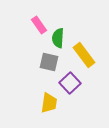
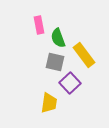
pink rectangle: rotated 24 degrees clockwise
green semicircle: rotated 24 degrees counterclockwise
gray square: moved 6 px right
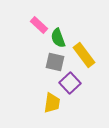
pink rectangle: rotated 36 degrees counterclockwise
yellow trapezoid: moved 3 px right
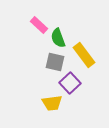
yellow trapezoid: rotated 75 degrees clockwise
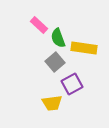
yellow rectangle: moved 7 px up; rotated 45 degrees counterclockwise
gray square: rotated 36 degrees clockwise
purple square: moved 2 px right, 1 px down; rotated 15 degrees clockwise
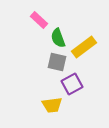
pink rectangle: moved 5 px up
yellow rectangle: moved 1 px up; rotated 45 degrees counterclockwise
gray square: moved 2 px right; rotated 36 degrees counterclockwise
yellow trapezoid: moved 2 px down
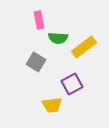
pink rectangle: rotated 36 degrees clockwise
green semicircle: rotated 66 degrees counterclockwise
gray square: moved 21 px left; rotated 18 degrees clockwise
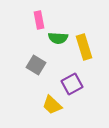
yellow rectangle: rotated 70 degrees counterclockwise
gray square: moved 3 px down
yellow trapezoid: rotated 50 degrees clockwise
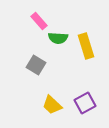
pink rectangle: moved 1 px down; rotated 30 degrees counterclockwise
yellow rectangle: moved 2 px right, 1 px up
purple square: moved 13 px right, 19 px down
